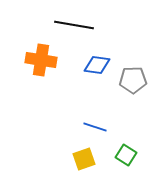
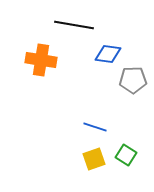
blue diamond: moved 11 px right, 11 px up
yellow square: moved 10 px right
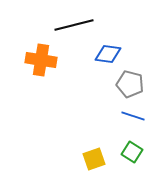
black line: rotated 24 degrees counterclockwise
gray pentagon: moved 3 px left, 4 px down; rotated 16 degrees clockwise
blue line: moved 38 px right, 11 px up
green square: moved 6 px right, 3 px up
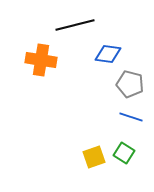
black line: moved 1 px right
blue line: moved 2 px left, 1 px down
green square: moved 8 px left, 1 px down
yellow square: moved 2 px up
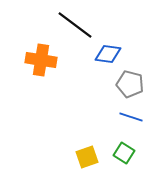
black line: rotated 51 degrees clockwise
yellow square: moved 7 px left
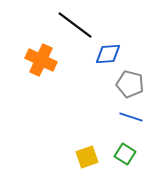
blue diamond: rotated 12 degrees counterclockwise
orange cross: rotated 16 degrees clockwise
green square: moved 1 px right, 1 px down
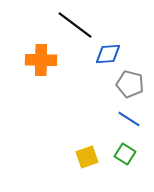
orange cross: rotated 24 degrees counterclockwise
blue line: moved 2 px left, 2 px down; rotated 15 degrees clockwise
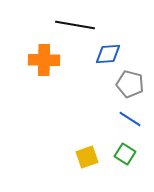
black line: rotated 27 degrees counterclockwise
orange cross: moved 3 px right
blue line: moved 1 px right
